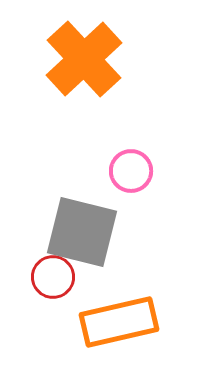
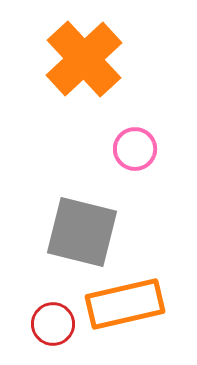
pink circle: moved 4 px right, 22 px up
red circle: moved 47 px down
orange rectangle: moved 6 px right, 18 px up
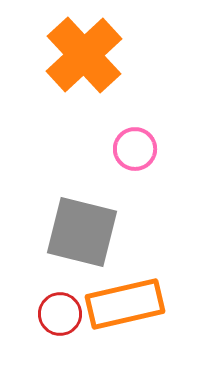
orange cross: moved 4 px up
red circle: moved 7 px right, 10 px up
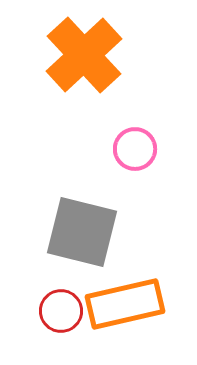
red circle: moved 1 px right, 3 px up
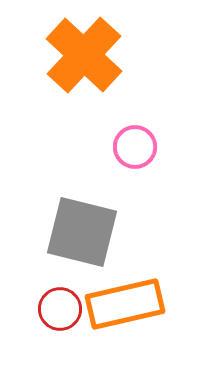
orange cross: rotated 4 degrees counterclockwise
pink circle: moved 2 px up
red circle: moved 1 px left, 2 px up
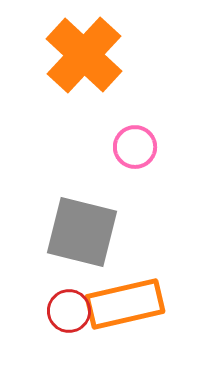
red circle: moved 9 px right, 2 px down
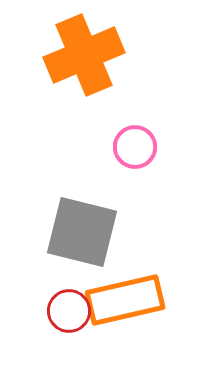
orange cross: rotated 24 degrees clockwise
orange rectangle: moved 4 px up
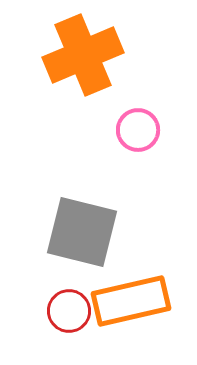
orange cross: moved 1 px left
pink circle: moved 3 px right, 17 px up
orange rectangle: moved 6 px right, 1 px down
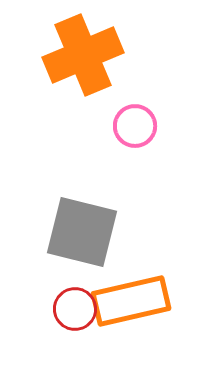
pink circle: moved 3 px left, 4 px up
red circle: moved 6 px right, 2 px up
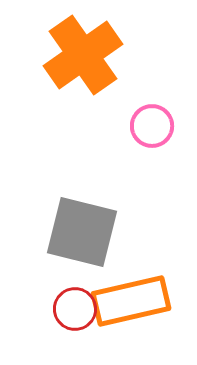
orange cross: rotated 12 degrees counterclockwise
pink circle: moved 17 px right
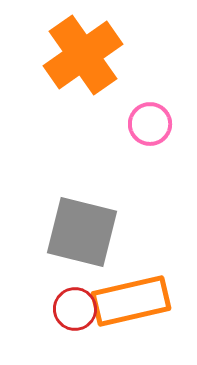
pink circle: moved 2 px left, 2 px up
